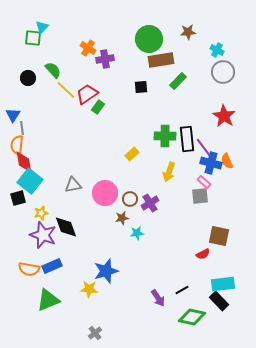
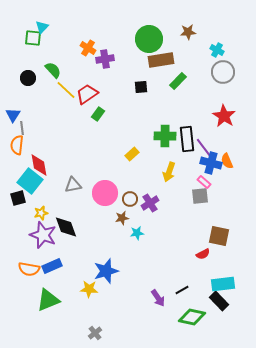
green rectangle at (98, 107): moved 7 px down
red diamond at (24, 162): moved 15 px right, 3 px down
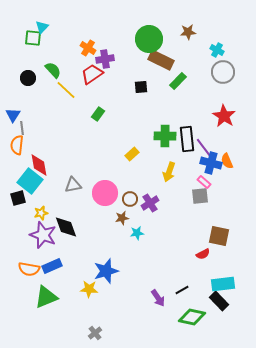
brown rectangle at (161, 60): rotated 35 degrees clockwise
red trapezoid at (87, 94): moved 5 px right, 20 px up
green triangle at (48, 300): moved 2 px left, 3 px up
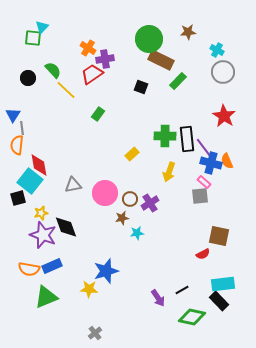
black square at (141, 87): rotated 24 degrees clockwise
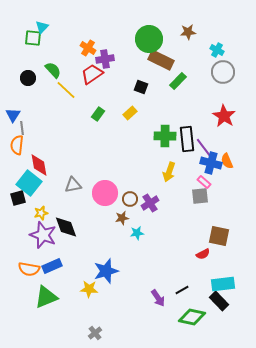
yellow rectangle at (132, 154): moved 2 px left, 41 px up
cyan square at (30, 181): moved 1 px left, 2 px down
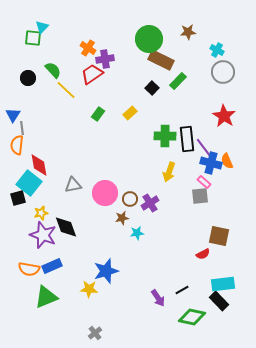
black square at (141, 87): moved 11 px right, 1 px down; rotated 24 degrees clockwise
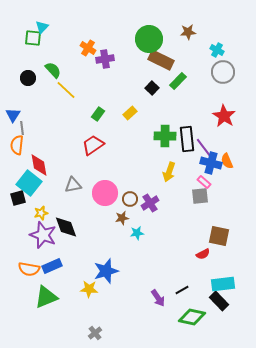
red trapezoid at (92, 74): moved 1 px right, 71 px down
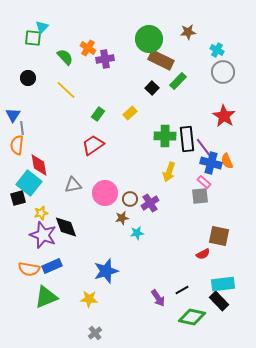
green semicircle at (53, 70): moved 12 px right, 13 px up
yellow star at (89, 289): moved 10 px down
